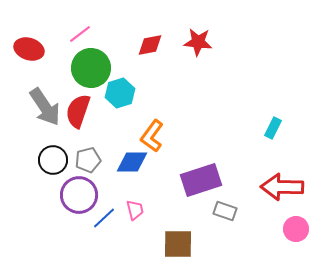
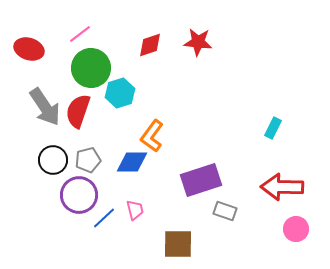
red diamond: rotated 8 degrees counterclockwise
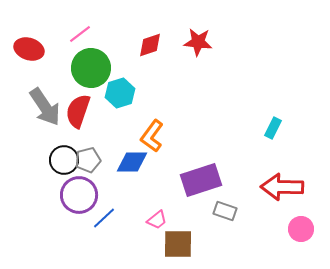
black circle: moved 11 px right
pink trapezoid: moved 22 px right, 10 px down; rotated 65 degrees clockwise
pink circle: moved 5 px right
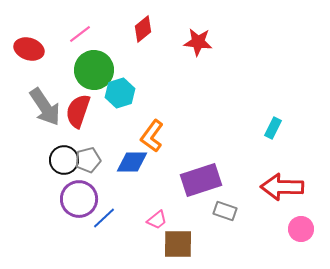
red diamond: moved 7 px left, 16 px up; rotated 20 degrees counterclockwise
green circle: moved 3 px right, 2 px down
purple circle: moved 4 px down
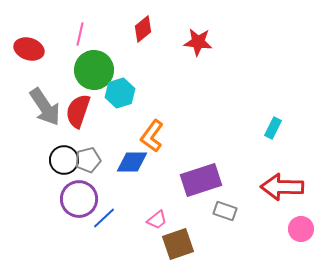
pink line: rotated 40 degrees counterclockwise
brown square: rotated 20 degrees counterclockwise
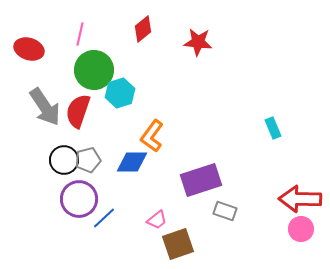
cyan rectangle: rotated 50 degrees counterclockwise
red arrow: moved 18 px right, 12 px down
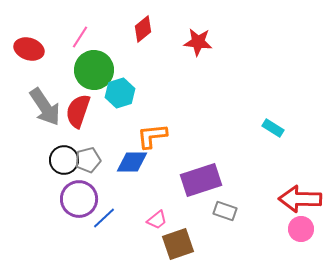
pink line: moved 3 px down; rotated 20 degrees clockwise
cyan rectangle: rotated 35 degrees counterclockwise
orange L-shape: rotated 48 degrees clockwise
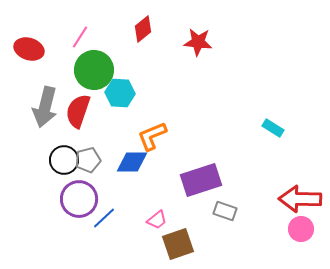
cyan hexagon: rotated 20 degrees clockwise
gray arrow: rotated 48 degrees clockwise
orange L-shape: rotated 16 degrees counterclockwise
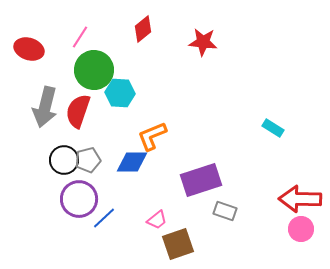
red star: moved 5 px right
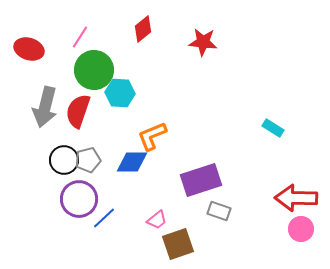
red arrow: moved 4 px left, 1 px up
gray rectangle: moved 6 px left
